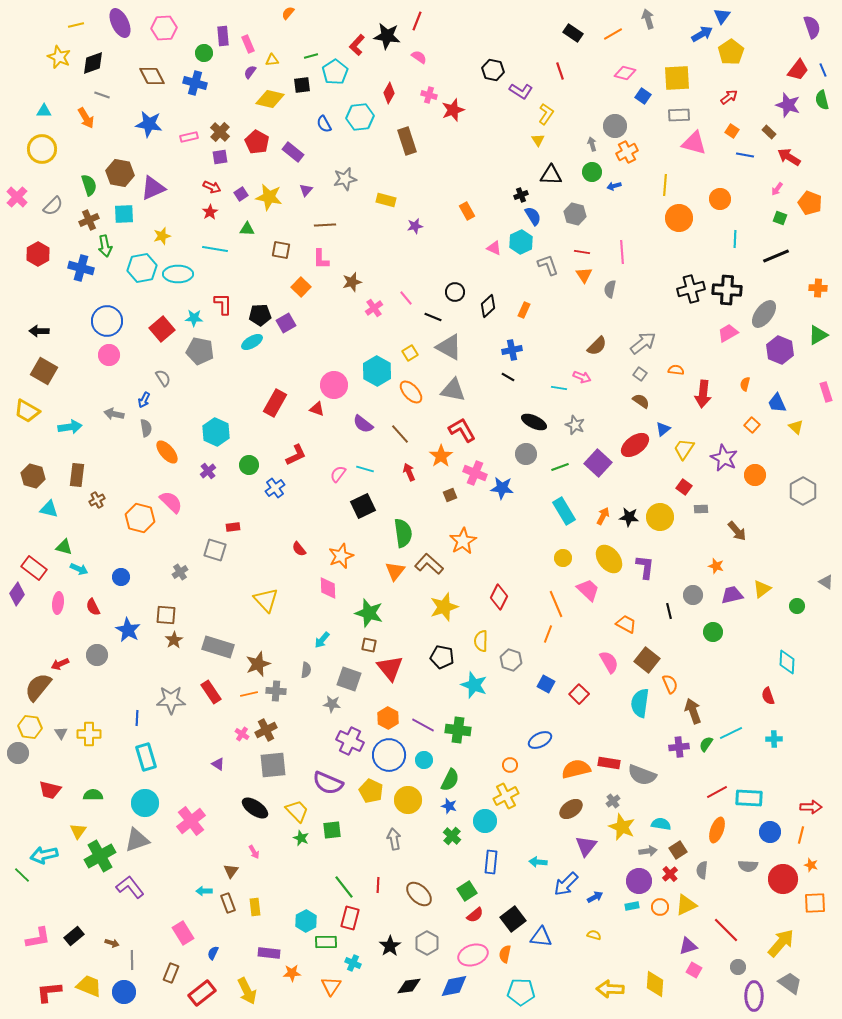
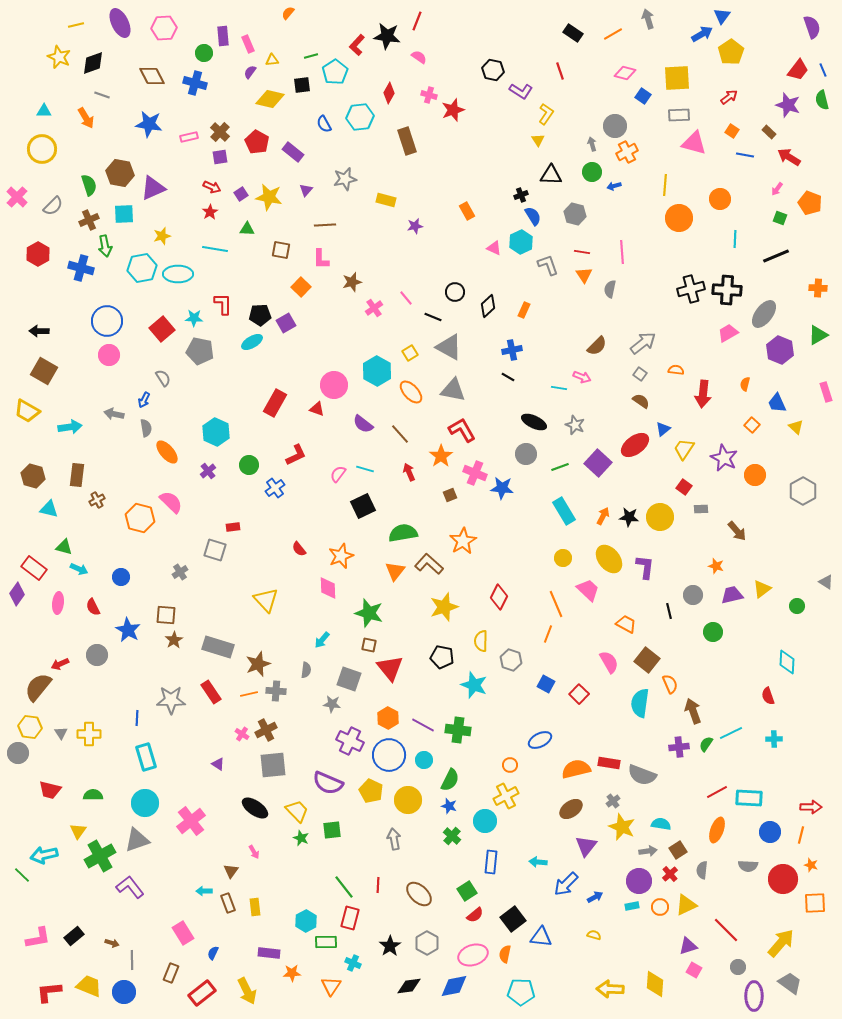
green semicircle at (403, 533): rotated 92 degrees counterclockwise
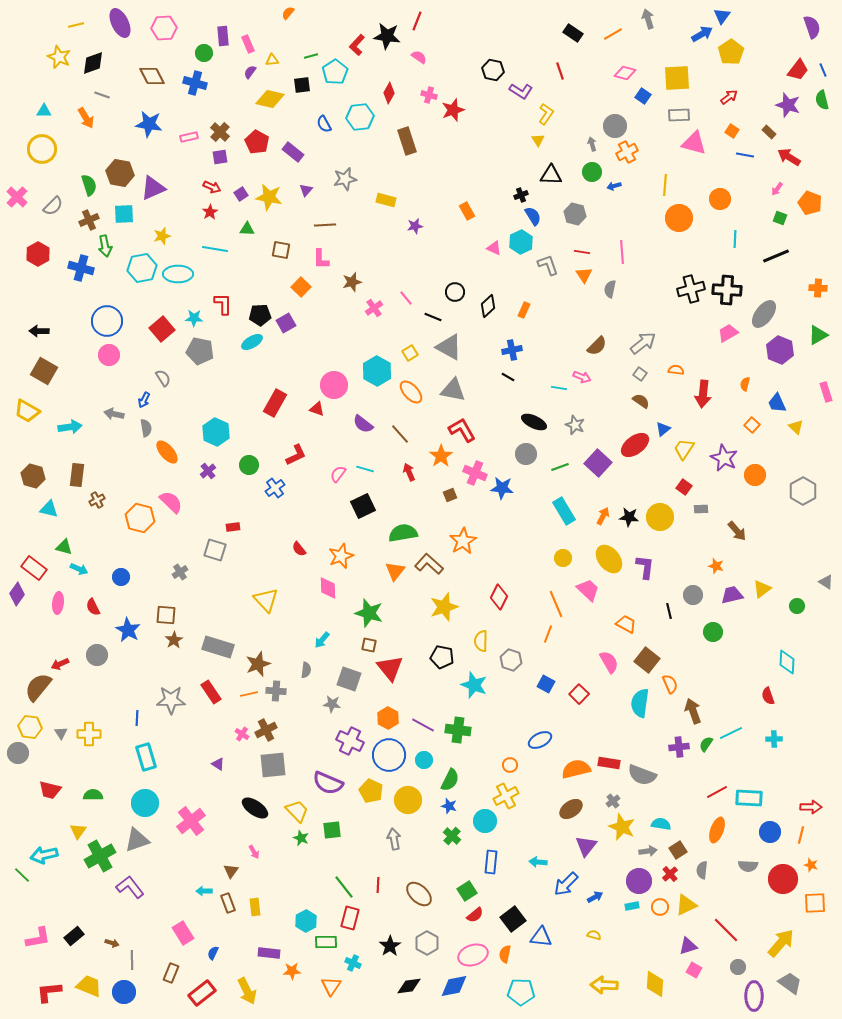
orange star at (292, 973): moved 2 px up
yellow arrow at (610, 989): moved 6 px left, 4 px up
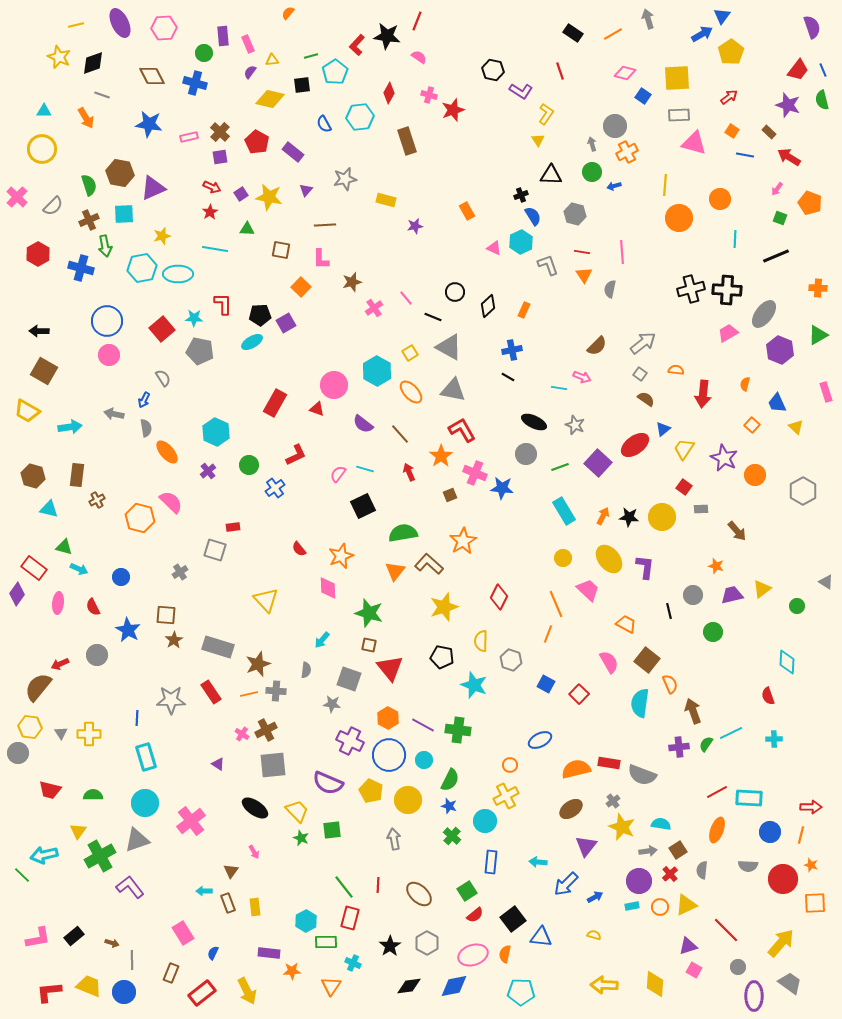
brown semicircle at (641, 401): moved 5 px right, 2 px up
yellow circle at (660, 517): moved 2 px right
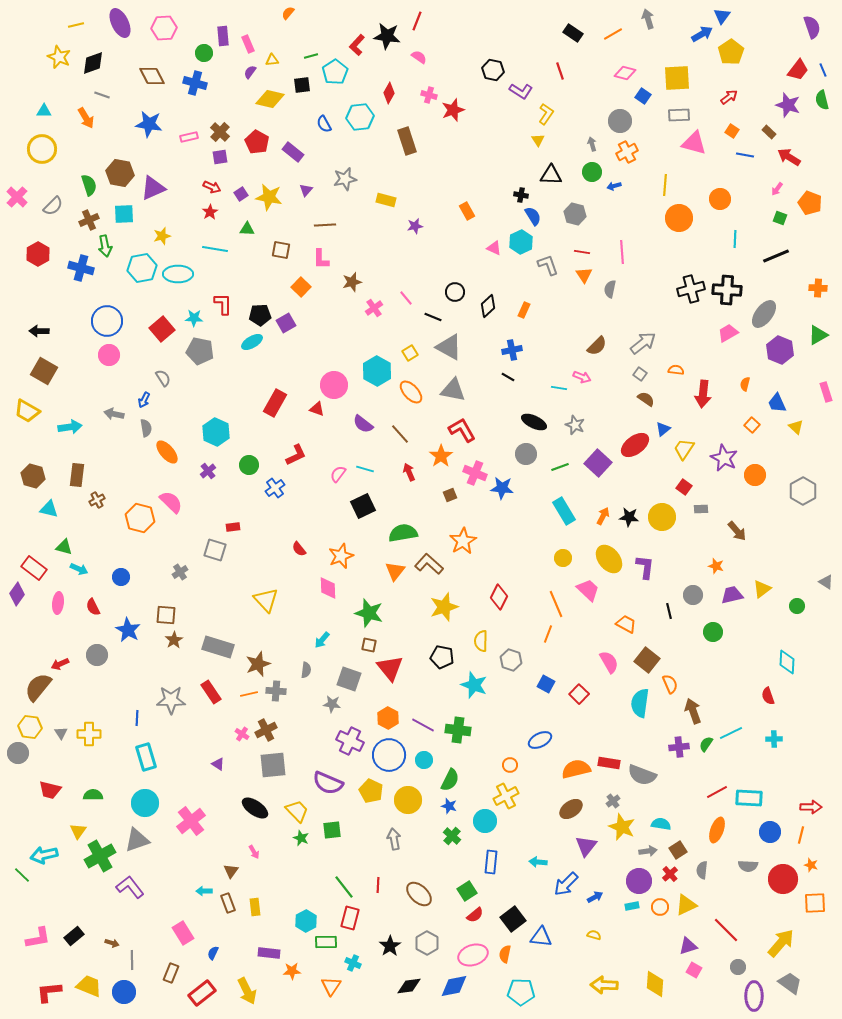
gray circle at (615, 126): moved 5 px right, 5 px up
black cross at (521, 195): rotated 32 degrees clockwise
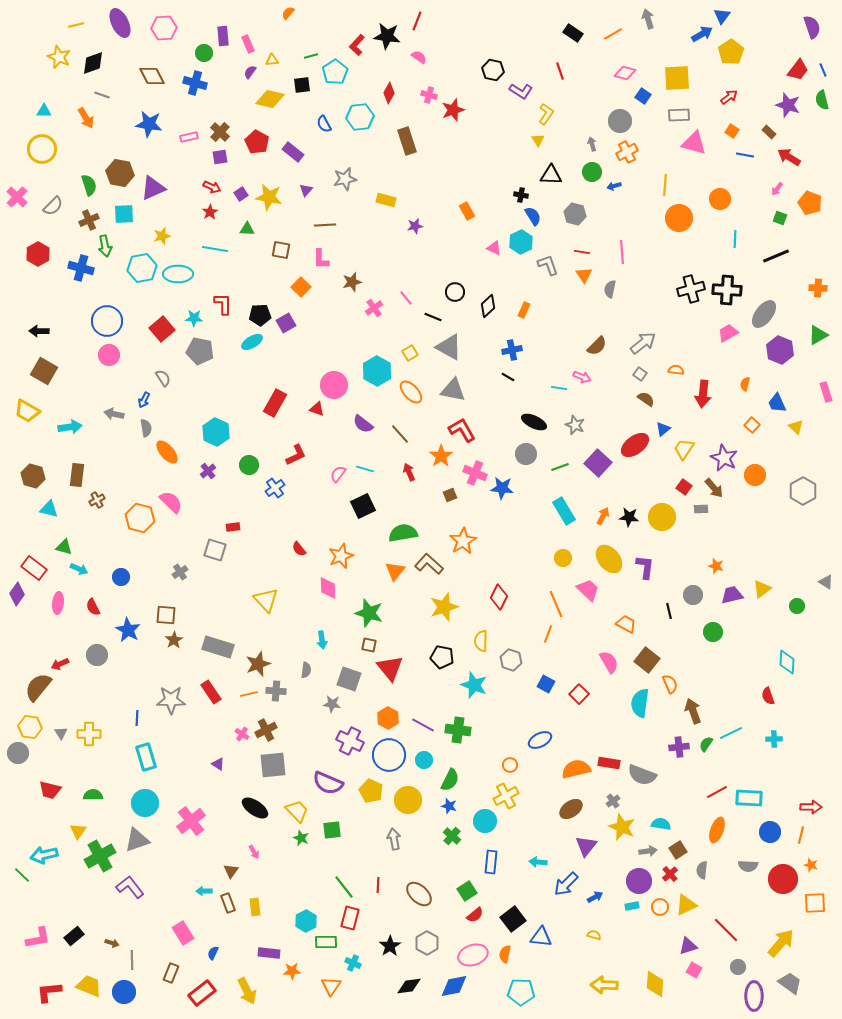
brown arrow at (737, 531): moved 23 px left, 43 px up
cyan arrow at (322, 640): rotated 48 degrees counterclockwise
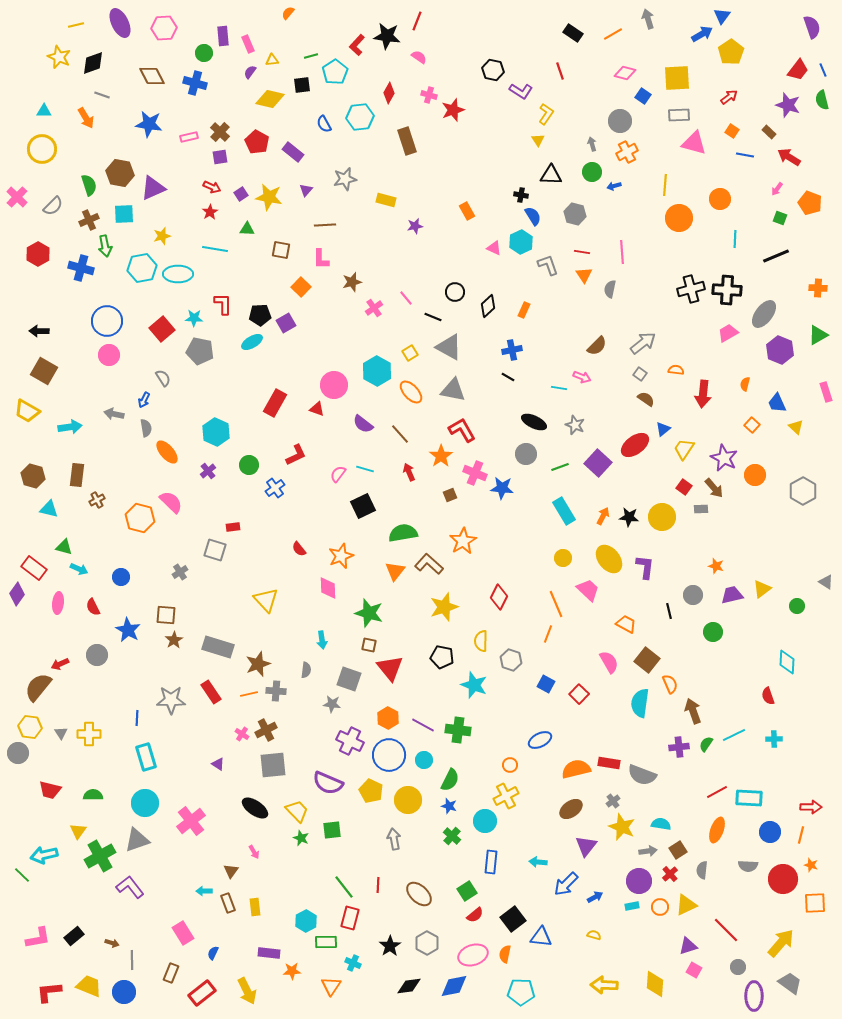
cyan line at (731, 733): moved 3 px right, 2 px down
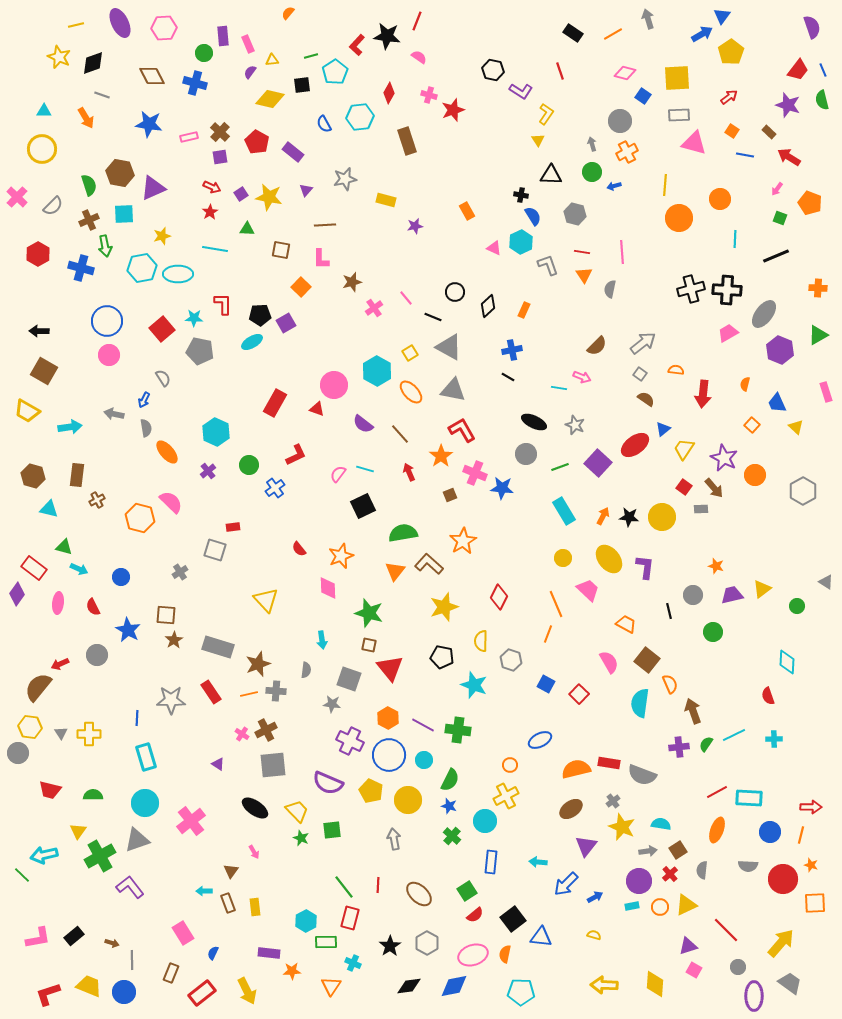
red L-shape at (49, 992): moved 1 px left, 2 px down; rotated 12 degrees counterclockwise
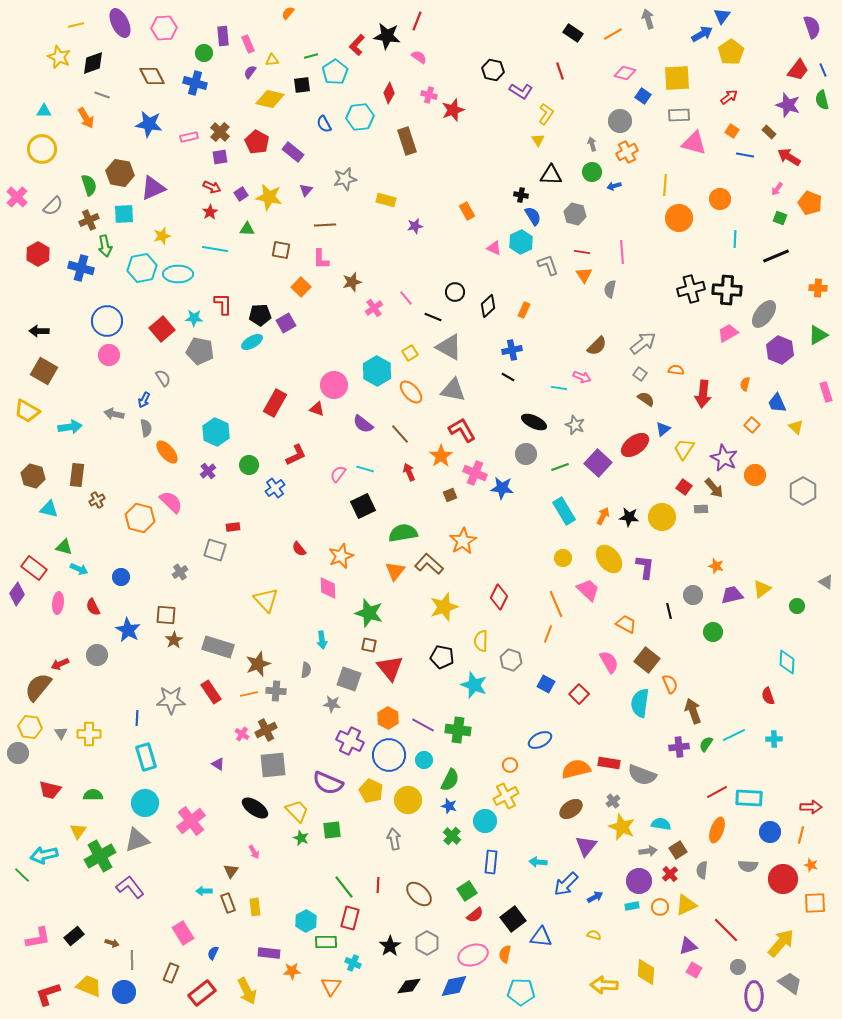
yellow diamond at (655, 984): moved 9 px left, 12 px up
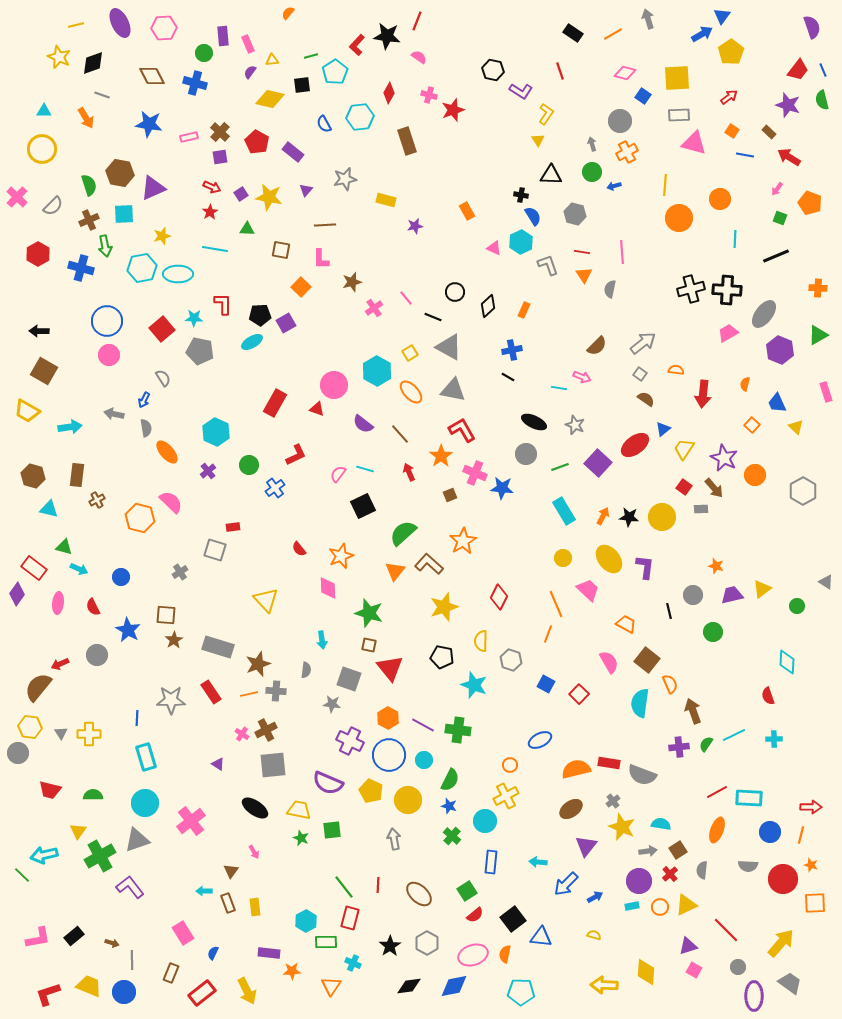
green semicircle at (403, 533): rotated 32 degrees counterclockwise
yellow trapezoid at (297, 811): moved 2 px right, 1 px up; rotated 35 degrees counterclockwise
